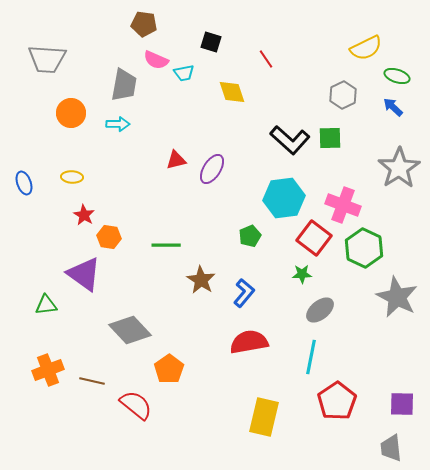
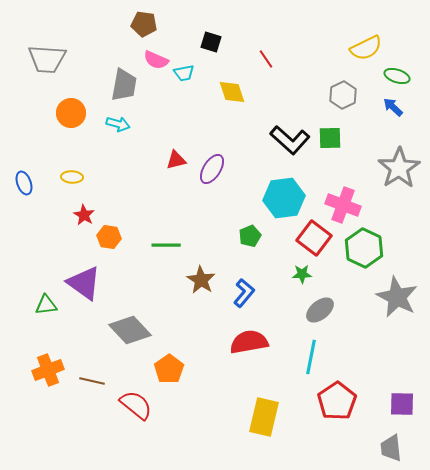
cyan arrow at (118, 124): rotated 15 degrees clockwise
purple triangle at (84, 274): moved 9 px down
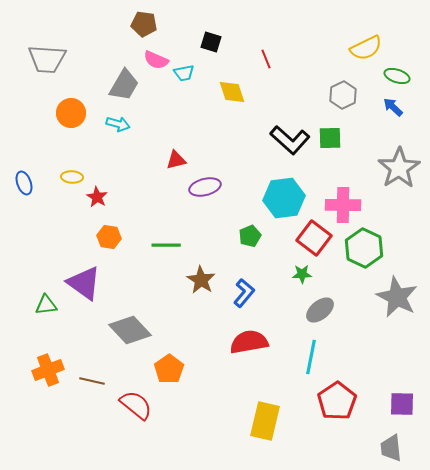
red line at (266, 59): rotated 12 degrees clockwise
gray trapezoid at (124, 85): rotated 20 degrees clockwise
purple ellipse at (212, 169): moved 7 px left, 18 px down; rotated 44 degrees clockwise
pink cross at (343, 205): rotated 20 degrees counterclockwise
red star at (84, 215): moved 13 px right, 18 px up
yellow rectangle at (264, 417): moved 1 px right, 4 px down
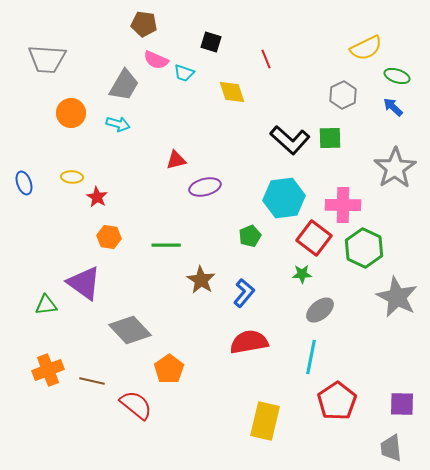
cyan trapezoid at (184, 73): rotated 30 degrees clockwise
gray star at (399, 168): moved 4 px left
